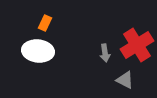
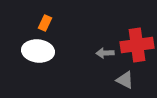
red cross: rotated 24 degrees clockwise
gray arrow: rotated 96 degrees clockwise
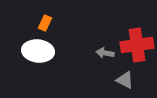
gray arrow: rotated 12 degrees clockwise
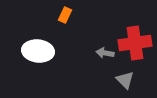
orange rectangle: moved 20 px right, 8 px up
red cross: moved 2 px left, 2 px up
gray triangle: rotated 18 degrees clockwise
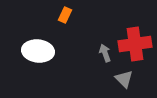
red cross: moved 1 px down
gray arrow: rotated 60 degrees clockwise
gray triangle: moved 1 px left, 1 px up
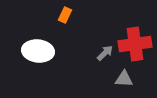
gray arrow: rotated 66 degrees clockwise
gray triangle: rotated 42 degrees counterclockwise
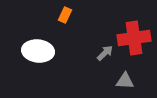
red cross: moved 1 px left, 6 px up
gray triangle: moved 1 px right, 2 px down
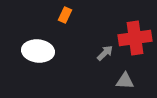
red cross: moved 1 px right
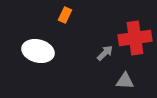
white ellipse: rotated 8 degrees clockwise
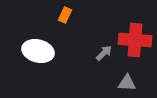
red cross: moved 2 px down; rotated 12 degrees clockwise
gray arrow: moved 1 px left
gray triangle: moved 2 px right, 2 px down
